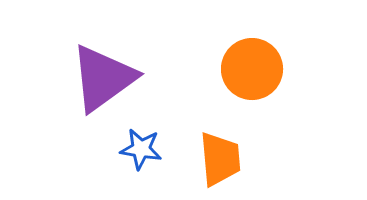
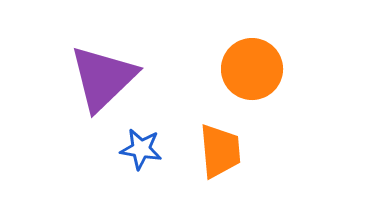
purple triangle: rotated 8 degrees counterclockwise
orange trapezoid: moved 8 px up
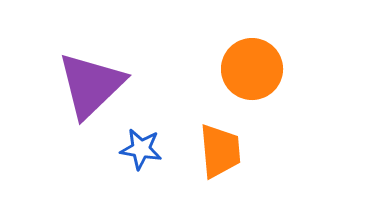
purple triangle: moved 12 px left, 7 px down
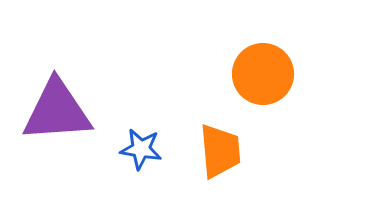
orange circle: moved 11 px right, 5 px down
purple triangle: moved 34 px left, 26 px down; rotated 40 degrees clockwise
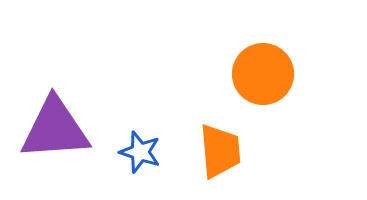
purple triangle: moved 2 px left, 18 px down
blue star: moved 1 px left, 3 px down; rotated 9 degrees clockwise
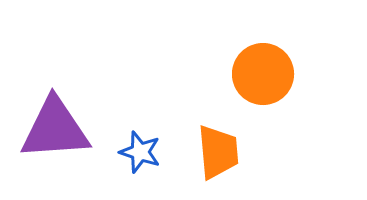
orange trapezoid: moved 2 px left, 1 px down
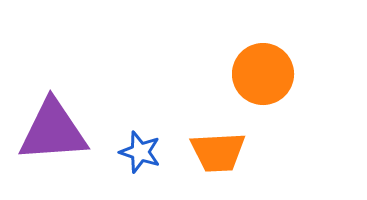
purple triangle: moved 2 px left, 2 px down
orange trapezoid: rotated 92 degrees clockwise
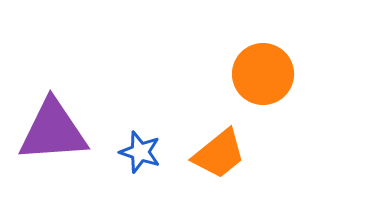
orange trapezoid: moved 1 px right, 2 px down; rotated 36 degrees counterclockwise
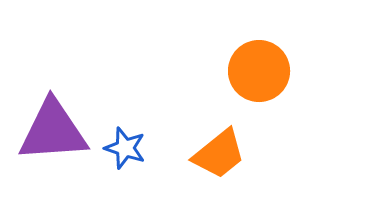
orange circle: moved 4 px left, 3 px up
blue star: moved 15 px left, 4 px up
